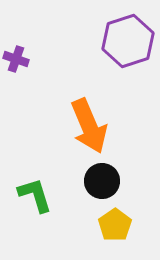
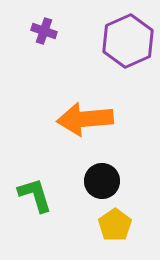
purple hexagon: rotated 6 degrees counterclockwise
purple cross: moved 28 px right, 28 px up
orange arrow: moved 4 px left, 7 px up; rotated 108 degrees clockwise
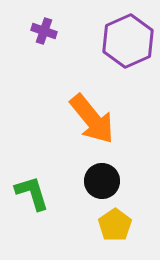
orange arrow: moved 7 px right; rotated 124 degrees counterclockwise
green L-shape: moved 3 px left, 2 px up
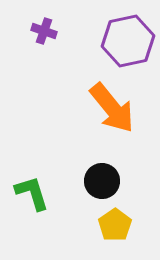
purple hexagon: rotated 12 degrees clockwise
orange arrow: moved 20 px right, 11 px up
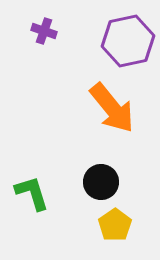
black circle: moved 1 px left, 1 px down
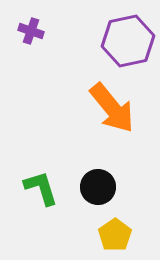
purple cross: moved 13 px left
black circle: moved 3 px left, 5 px down
green L-shape: moved 9 px right, 5 px up
yellow pentagon: moved 10 px down
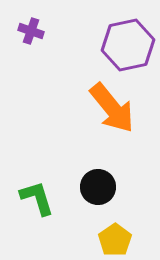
purple hexagon: moved 4 px down
green L-shape: moved 4 px left, 10 px down
yellow pentagon: moved 5 px down
